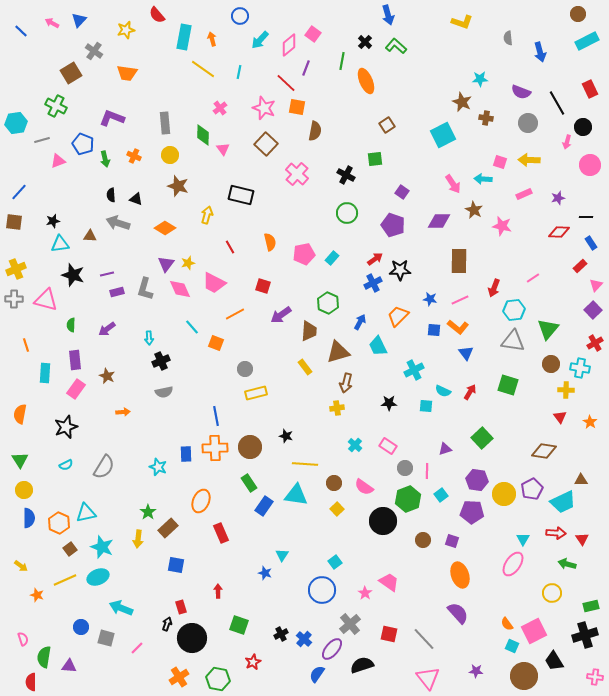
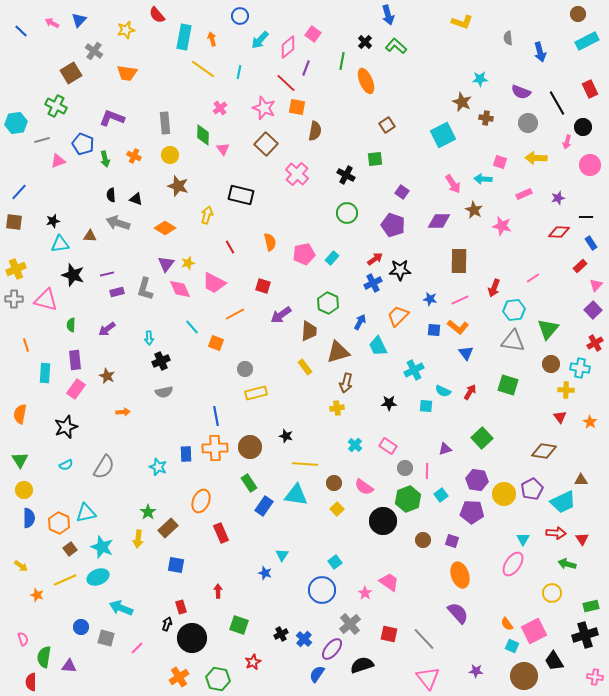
pink diamond at (289, 45): moved 1 px left, 2 px down
yellow arrow at (529, 160): moved 7 px right, 2 px up
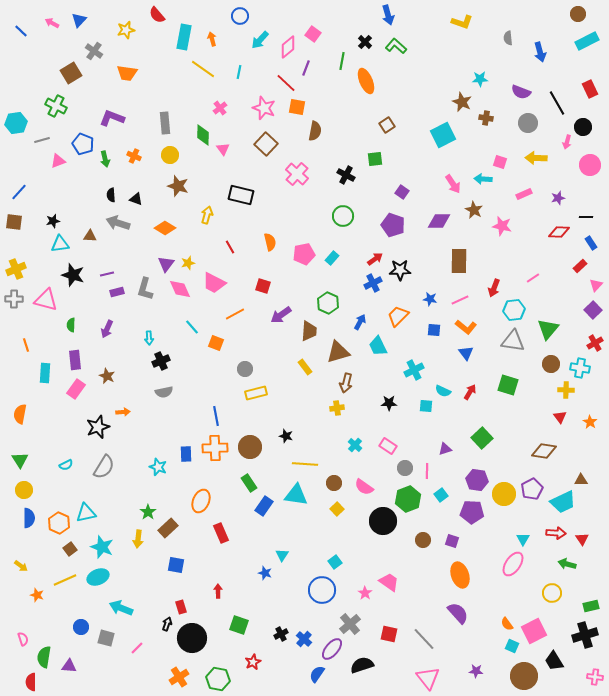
green circle at (347, 213): moved 4 px left, 3 px down
orange L-shape at (458, 327): moved 8 px right
purple arrow at (107, 329): rotated 30 degrees counterclockwise
black star at (66, 427): moved 32 px right
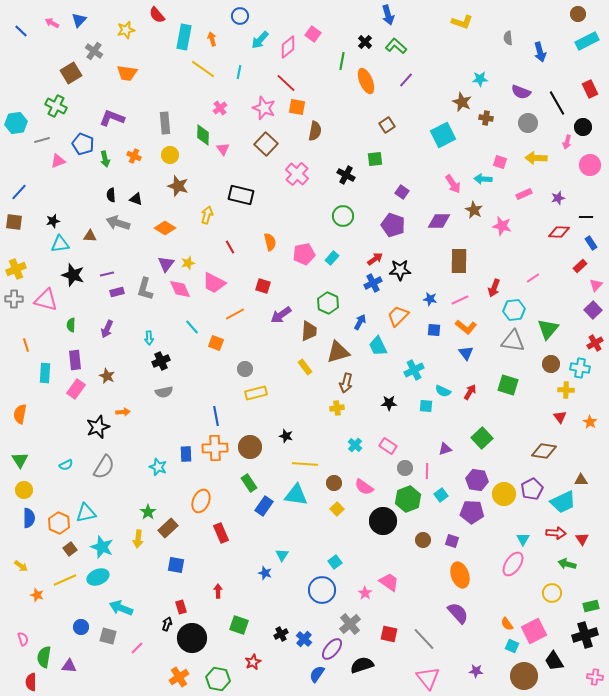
purple line at (306, 68): moved 100 px right, 12 px down; rotated 21 degrees clockwise
gray square at (106, 638): moved 2 px right, 2 px up
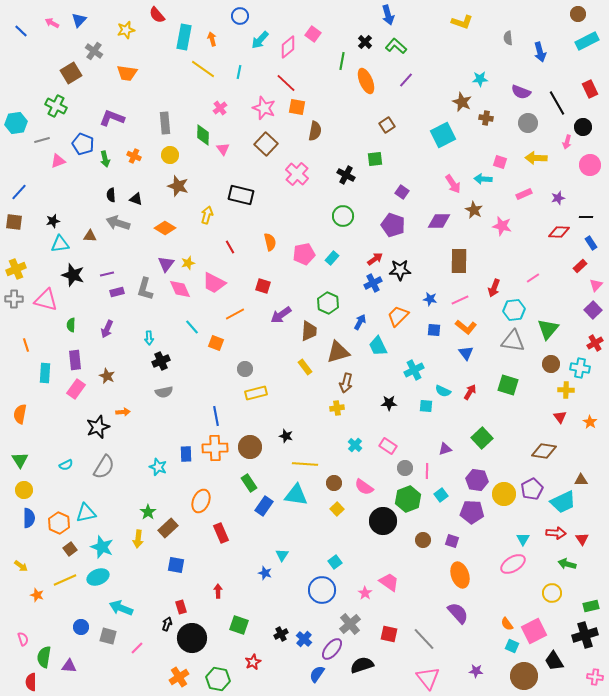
pink ellipse at (513, 564): rotated 25 degrees clockwise
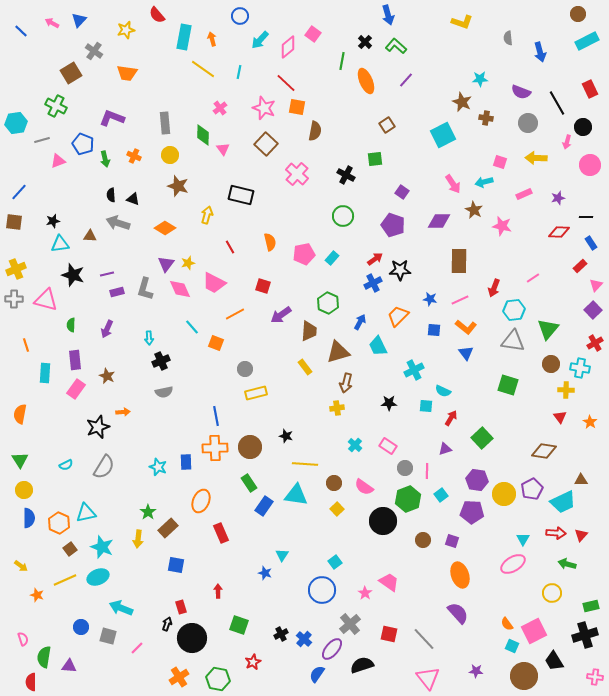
cyan arrow at (483, 179): moved 1 px right, 3 px down; rotated 18 degrees counterclockwise
black triangle at (136, 199): moved 3 px left
red arrow at (470, 392): moved 19 px left, 26 px down
blue rectangle at (186, 454): moved 8 px down
red triangle at (582, 539): moved 1 px left, 4 px up; rotated 16 degrees clockwise
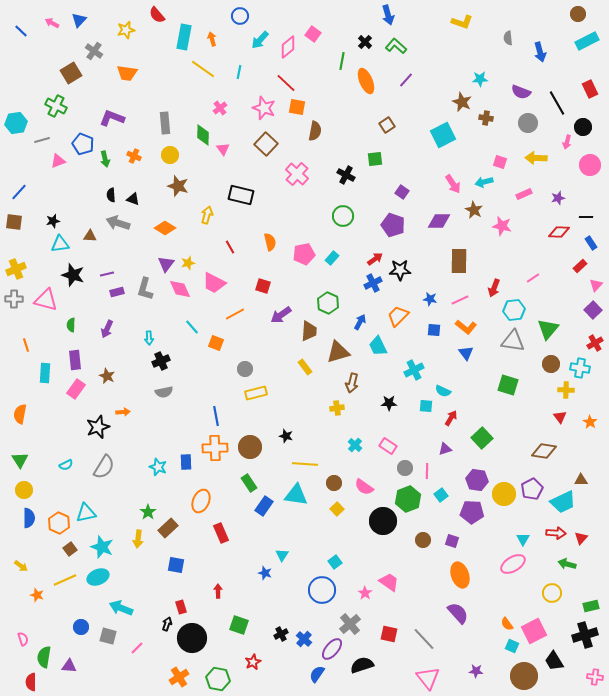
brown arrow at (346, 383): moved 6 px right
red triangle at (581, 535): moved 3 px down
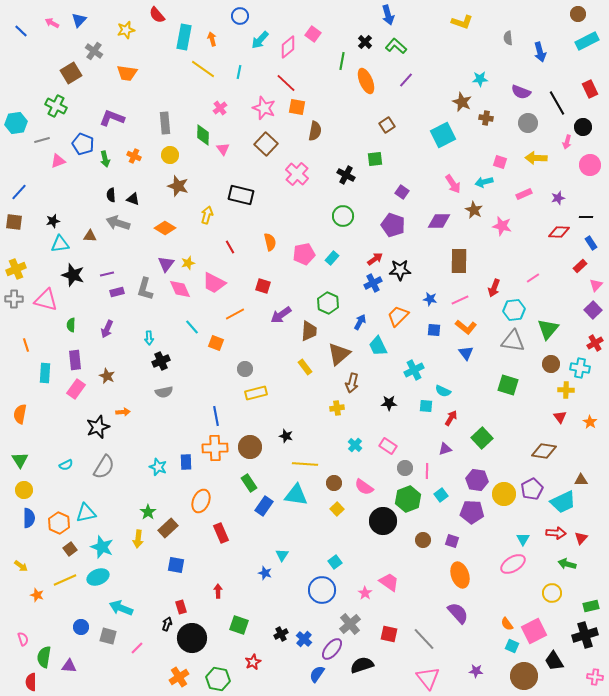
brown triangle at (338, 352): moved 1 px right, 2 px down; rotated 25 degrees counterclockwise
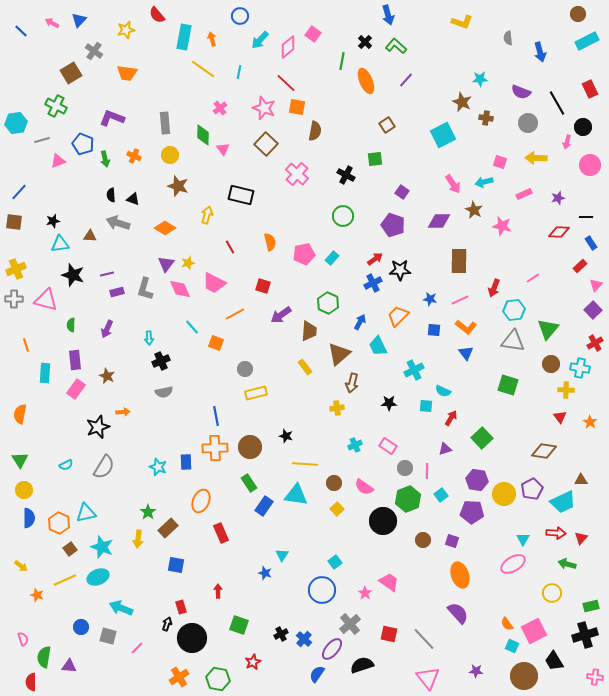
cyan cross at (355, 445): rotated 24 degrees clockwise
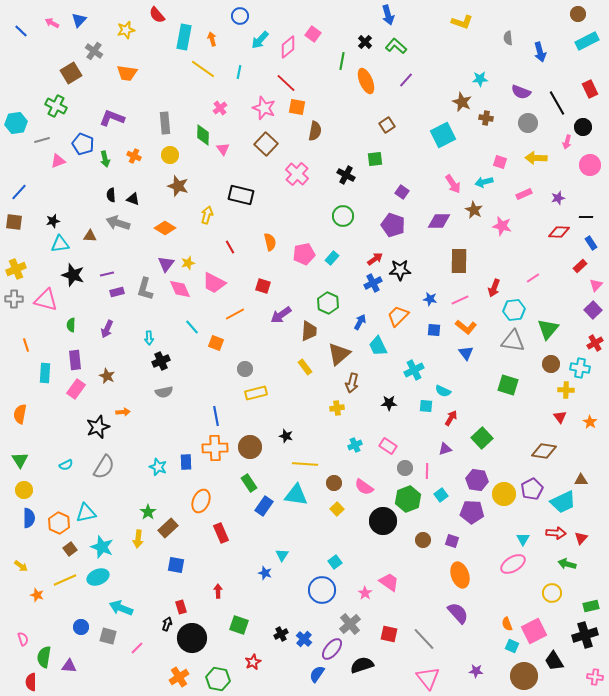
orange semicircle at (507, 624): rotated 16 degrees clockwise
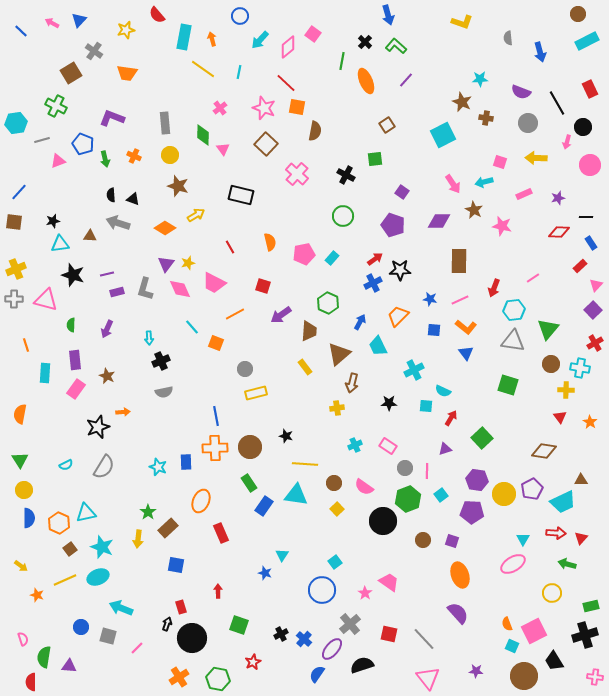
yellow arrow at (207, 215): moved 11 px left; rotated 42 degrees clockwise
